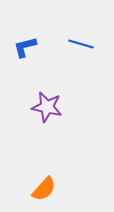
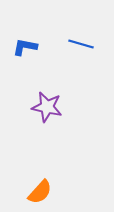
blue L-shape: rotated 25 degrees clockwise
orange semicircle: moved 4 px left, 3 px down
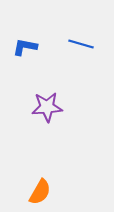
purple star: rotated 16 degrees counterclockwise
orange semicircle: rotated 12 degrees counterclockwise
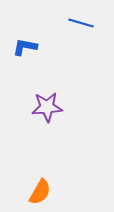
blue line: moved 21 px up
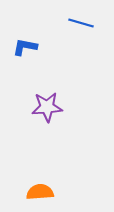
orange semicircle: rotated 124 degrees counterclockwise
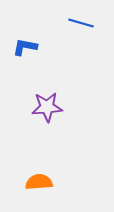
orange semicircle: moved 1 px left, 10 px up
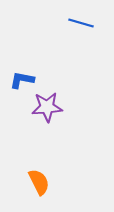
blue L-shape: moved 3 px left, 33 px down
orange semicircle: rotated 68 degrees clockwise
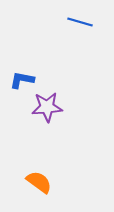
blue line: moved 1 px left, 1 px up
orange semicircle: rotated 28 degrees counterclockwise
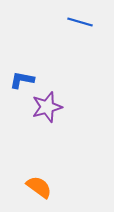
purple star: rotated 12 degrees counterclockwise
orange semicircle: moved 5 px down
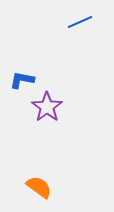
blue line: rotated 40 degrees counterclockwise
purple star: rotated 20 degrees counterclockwise
